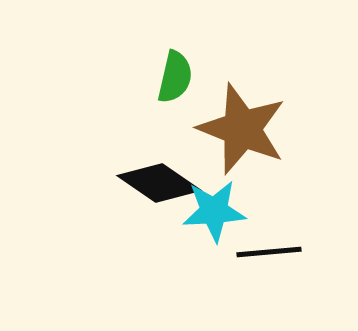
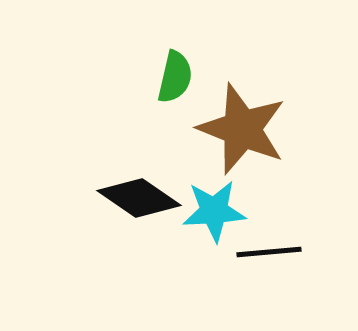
black diamond: moved 20 px left, 15 px down
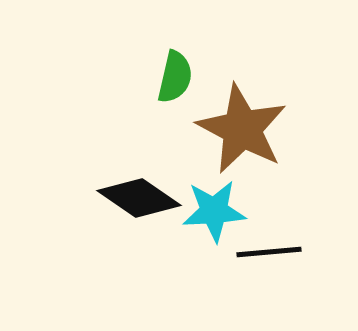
brown star: rotated 6 degrees clockwise
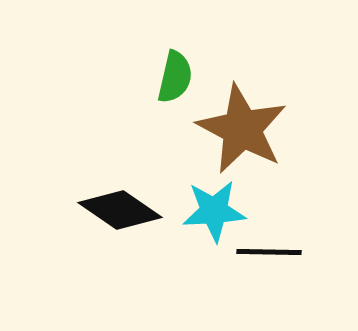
black diamond: moved 19 px left, 12 px down
black line: rotated 6 degrees clockwise
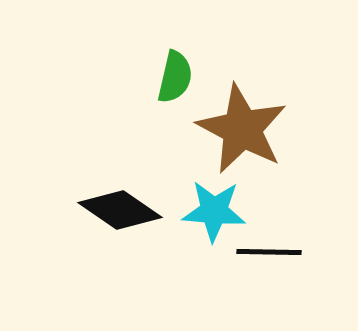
cyan star: rotated 8 degrees clockwise
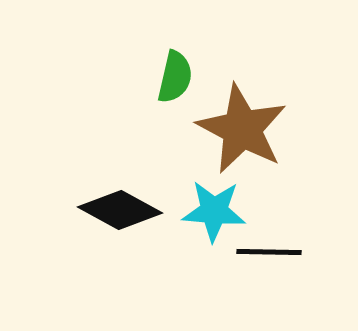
black diamond: rotated 6 degrees counterclockwise
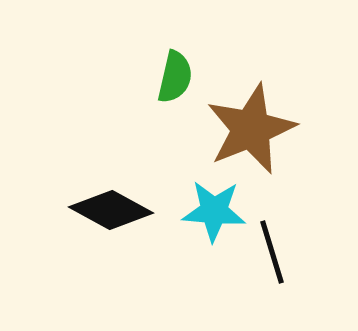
brown star: moved 9 px right; rotated 22 degrees clockwise
black diamond: moved 9 px left
black line: moved 3 px right; rotated 72 degrees clockwise
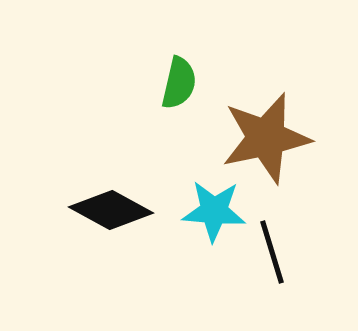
green semicircle: moved 4 px right, 6 px down
brown star: moved 15 px right, 9 px down; rotated 10 degrees clockwise
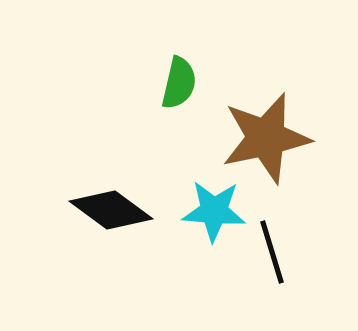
black diamond: rotated 8 degrees clockwise
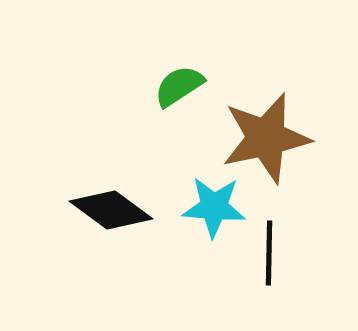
green semicircle: moved 3 px down; rotated 136 degrees counterclockwise
cyan star: moved 4 px up
black line: moved 3 px left, 1 px down; rotated 18 degrees clockwise
